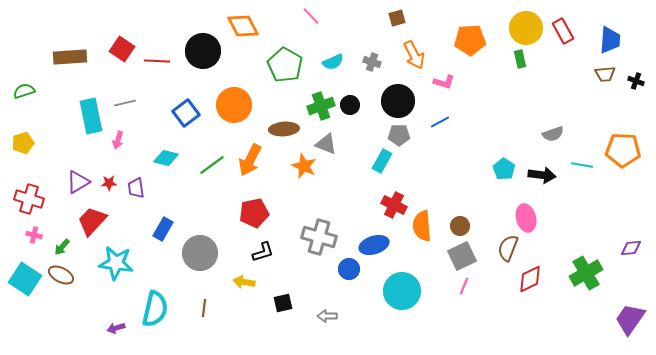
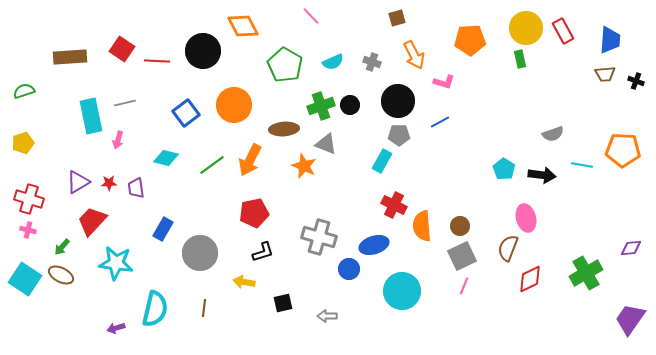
pink cross at (34, 235): moved 6 px left, 5 px up
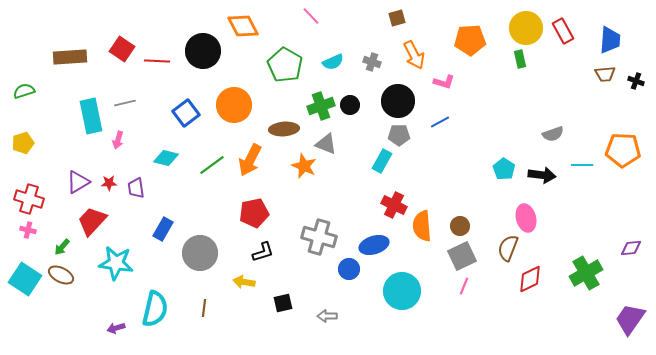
cyan line at (582, 165): rotated 10 degrees counterclockwise
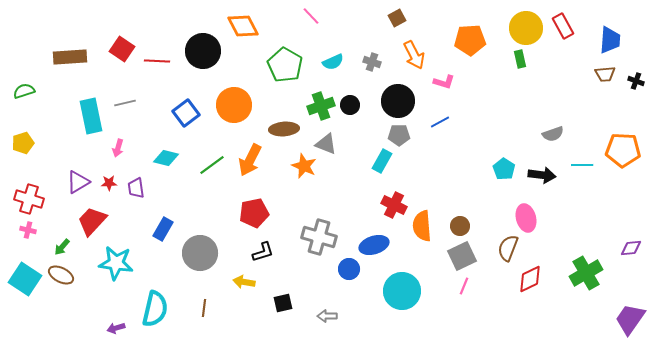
brown square at (397, 18): rotated 12 degrees counterclockwise
red rectangle at (563, 31): moved 5 px up
pink arrow at (118, 140): moved 8 px down
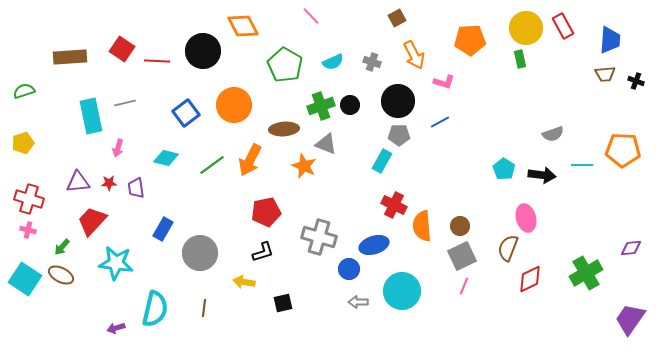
purple triangle at (78, 182): rotated 25 degrees clockwise
red pentagon at (254, 213): moved 12 px right, 1 px up
gray arrow at (327, 316): moved 31 px right, 14 px up
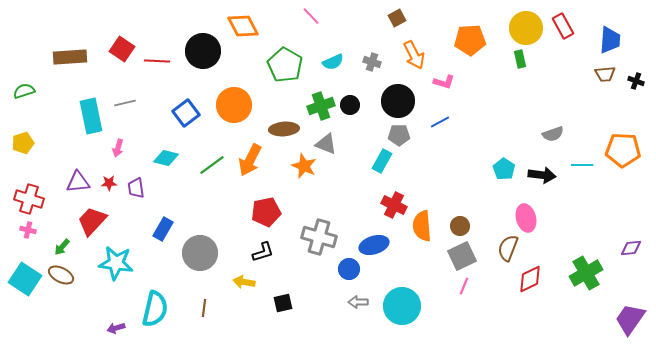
cyan circle at (402, 291): moved 15 px down
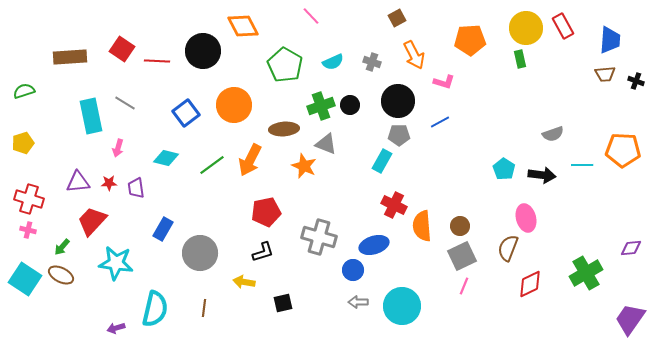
gray line at (125, 103): rotated 45 degrees clockwise
blue circle at (349, 269): moved 4 px right, 1 px down
red diamond at (530, 279): moved 5 px down
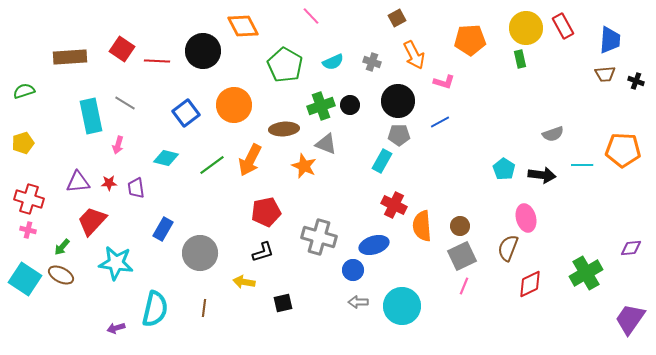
pink arrow at (118, 148): moved 3 px up
